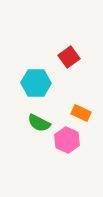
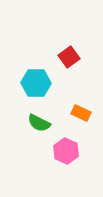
pink hexagon: moved 1 px left, 11 px down
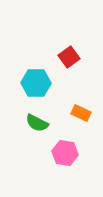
green semicircle: moved 2 px left
pink hexagon: moved 1 px left, 2 px down; rotated 15 degrees counterclockwise
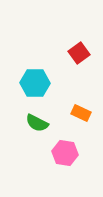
red square: moved 10 px right, 4 px up
cyan hexagon: moved 1 px left
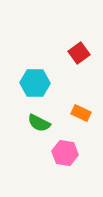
green semicircle: moved 2 px right
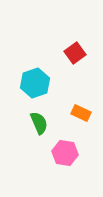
red square: moved 4 px left
cyan hexagon: rotated 20 degrees counterclockwise
green semicircle: rotated 140 degrees counterclockwise
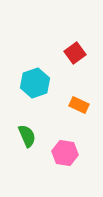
orange rectangle: moved 2 px left, 8 px up
green semicircle: moved 12 px left, 13 px down
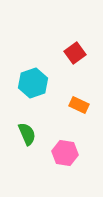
cyan hexagon: moved 2 px left
green semicircle: moved 2 px up
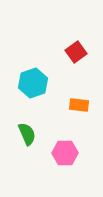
red square: moved 1 px right, 1 px up
orange rectangle: rotated 18 degrees counterclockwise
pink hexagon: rotated 10 degrees counterclockwise
